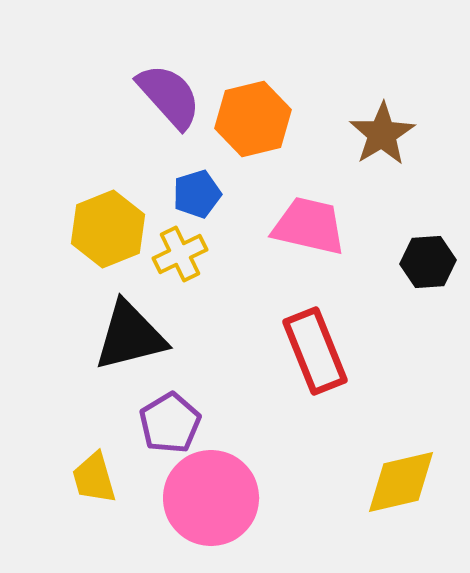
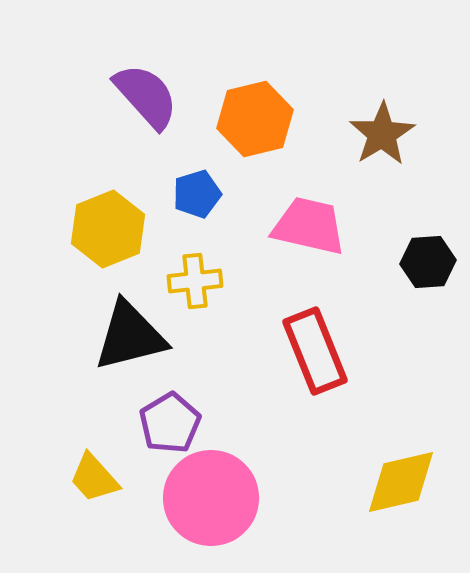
purple semicircle: moved 23 px left
orange hexagon: moved 2 px right
yellow cross: moved 15 px right, 27 px down; rotated 20 degrees clockwise
yellow trapezoid: rotated 26 degrees counterclockwise
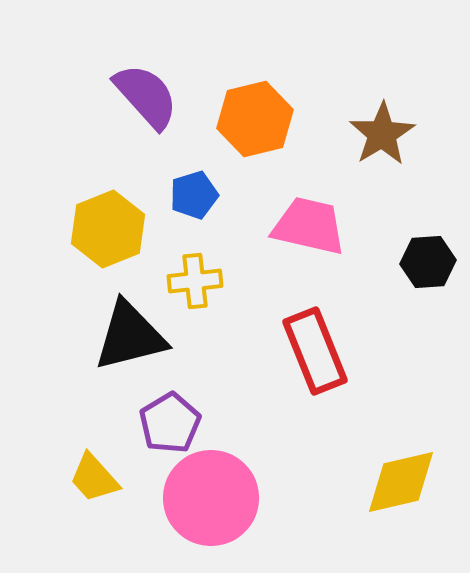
blue pentagon: moved 3 px left, 1 px down
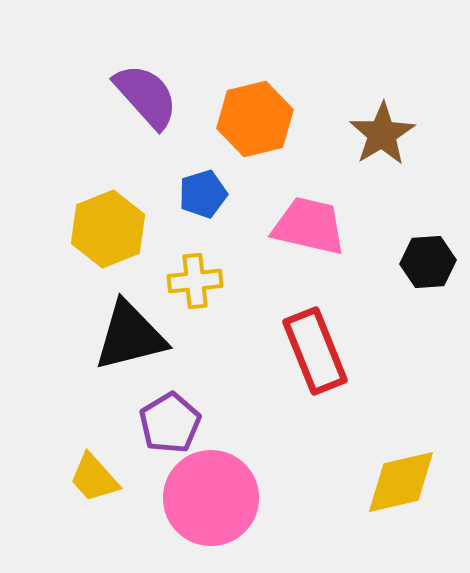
blue pentagon: moved 9 px right, 1 px up
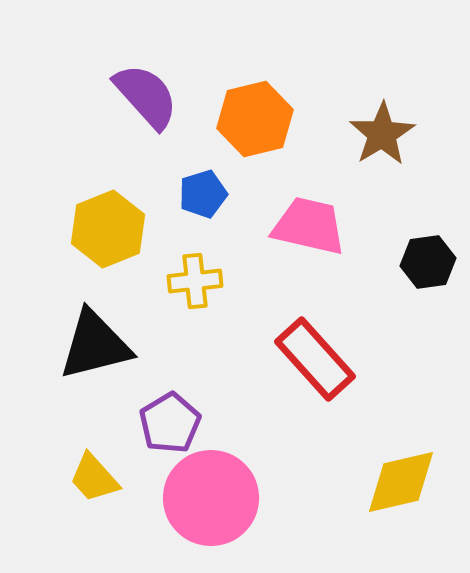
black hexagon: rotated 4 degrees counterclockwise
black triangle: moved 35 px left, 9 px down
red rectangle: moved 8 px down; rotated 20 degrees counterclockwise
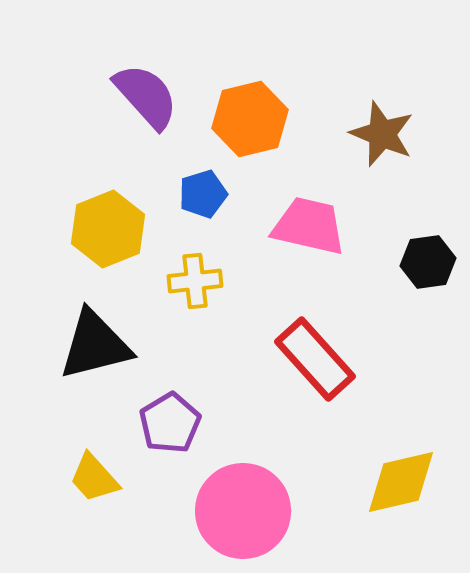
orange hexagon: moved 5 px left
brown star: rotated 18 degrees counterclockwise
pink circle: moved 32 px right, 13 px down
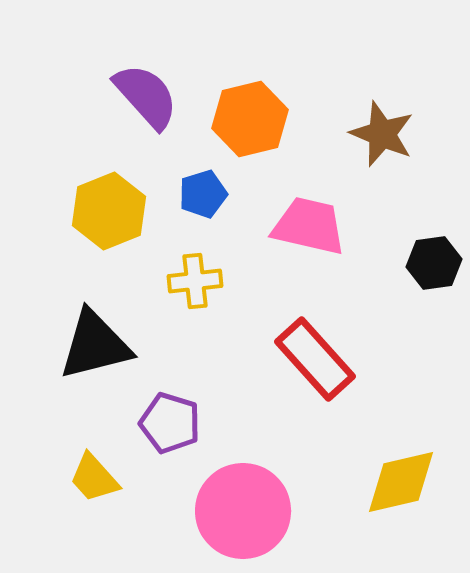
yellow hexagon: moved 1 px right, 18 px up
black hexagon: moved 6 px right, 1 px down
purple pentagon: rotated 24 degrees counterclockwise
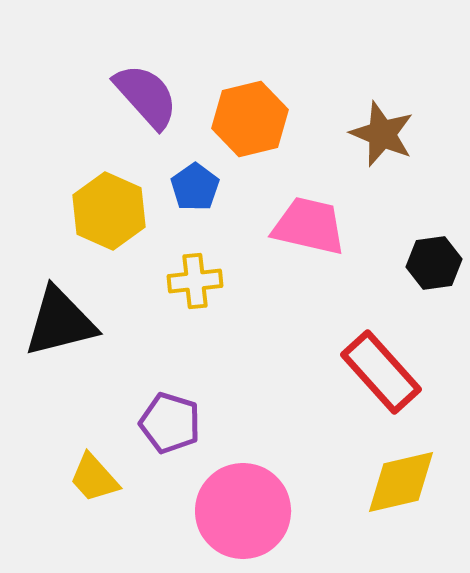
blue pentagon: moved 8 px left, 7 px up; rotated 18 degrees counterclockwise
yellow hexagon: rotated 14 degrees counterclockwise
black triangle: moved 35 px left, 23 px up
red rectangle: moved 66 px right, 13 px down
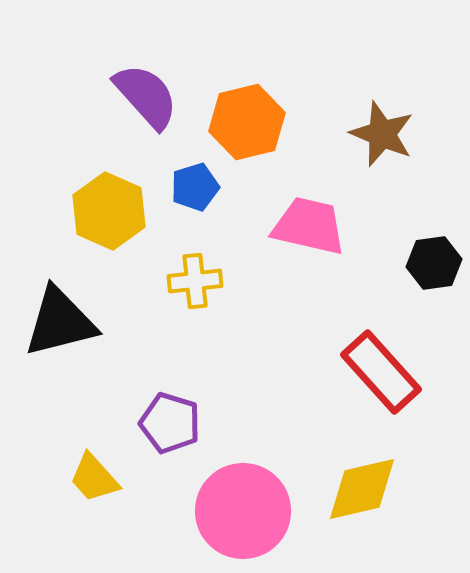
orange hexagon: moved 3 px left, 3 px down
blue pentagon: rotated 18 degrees clockwise
yellow diamond: moved 39 px left, 7 px down
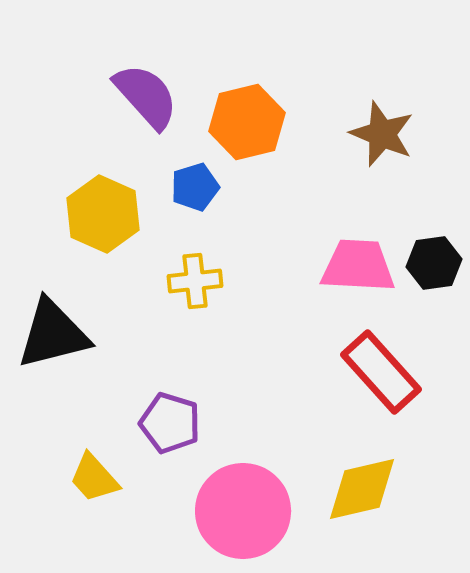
yellow hexagon: moved 6 px left, 3 px down
pink trapezoid: moved 49 px right, 40 px down; rotated 10 degrees counterclockwise
black triangle: moved 7 px left, 12 px down
